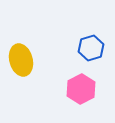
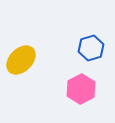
yellow ellipse: rotated 60 degrees clockwise
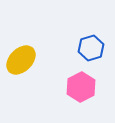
pink hexagon: moved 2 px up
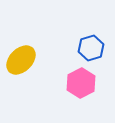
pink hexagon: moved 4 px up
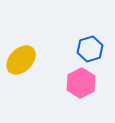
blue hexagon: moved 1 px left, 1 px down
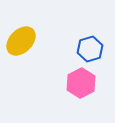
yellow ellipse: moved 19 px up
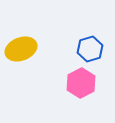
yellow ellipse: moved 8 px down; rotated 24 degrees clockwise
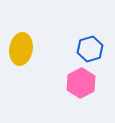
yellow ellipse: rotated 60 degrees counterclockwise
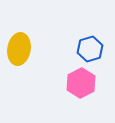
yellow ellipse: moved 2 px left
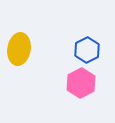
blue hexagon: moved 3 px left, 1 px down; rotated 10 degrees counterclockwise
